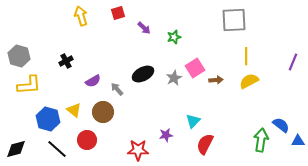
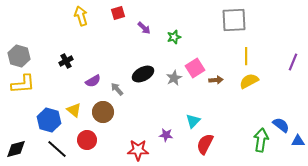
yellow L-shape: moved 6 px left, 1 px up
blue hexagon: moved 1 px right, 1 px down
purple star: rotated 16 degrees clockwise
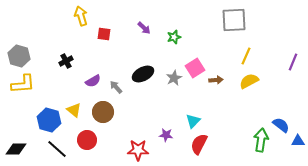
red square: moved 14 px left, 21 px down; rotated 24 degrees clockwise
yellow line: rotated 24 degrees clockwise
gray arrow: moved 1 px left, 2 px up
red semicircle: moved 6 px left
black diamond: rotated 15 degrees clockwise
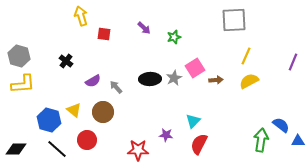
black cross: rotated 24 degrees counterclockwise
black ellipse: moved 7 px right, 5 px down; rotated 25 degrees clockwise
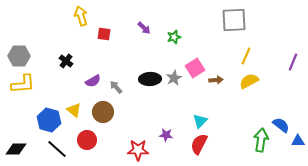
gray hexagon: rotated 15 degrees counterclockwise
cyan triangle: moved 7 px right
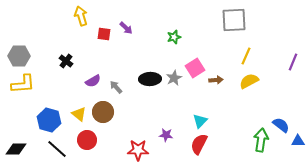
purple arrow: moved 18 px left
yellow triangle: moved 5 px right, 4 px down
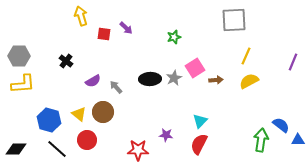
blue triangle: moved 1 px up
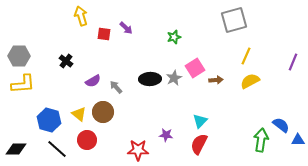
gray square: rotated 12 degrees counterclockwise
yellow semicircle: moved 1 px right
